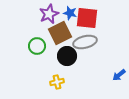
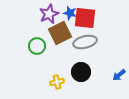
red square: moved 2 px left
black circle: moved 14 px right, 16 px down
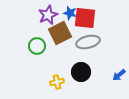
purple star: moved 1 px left, 1 px down
gray ellipse: moved 3 px right
